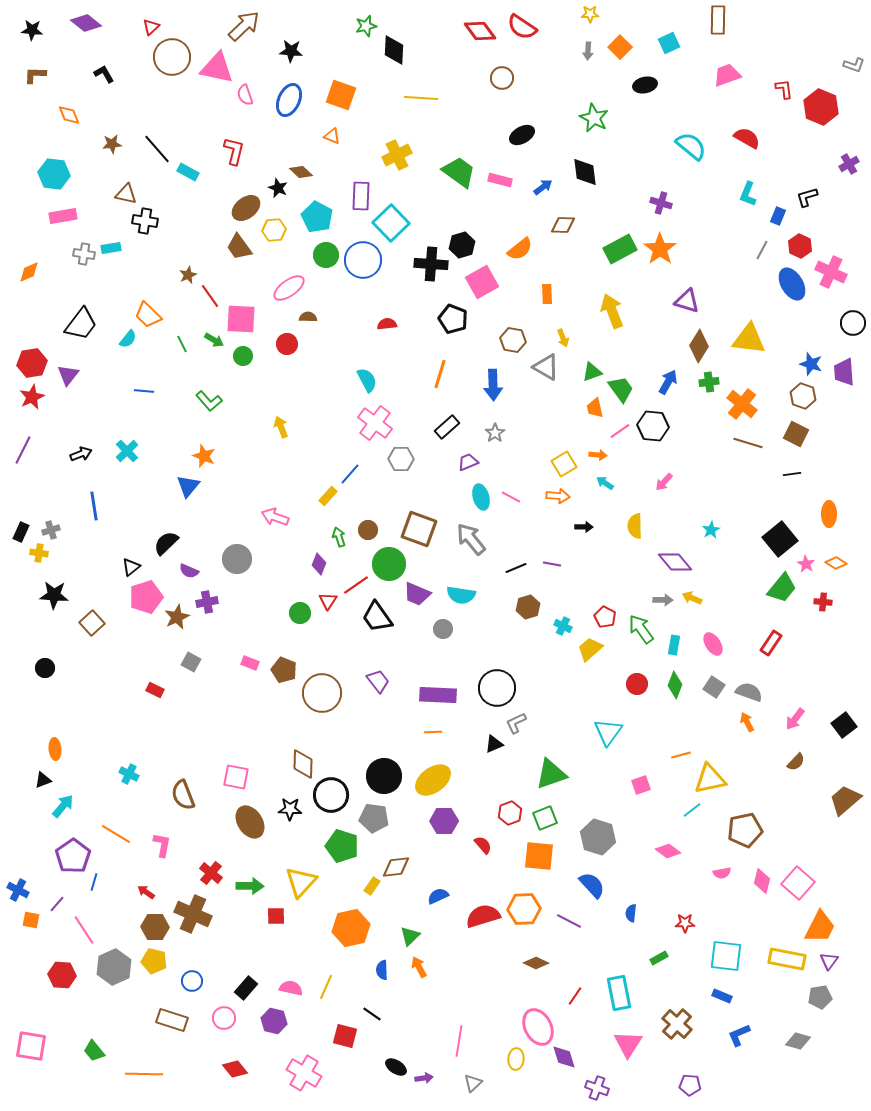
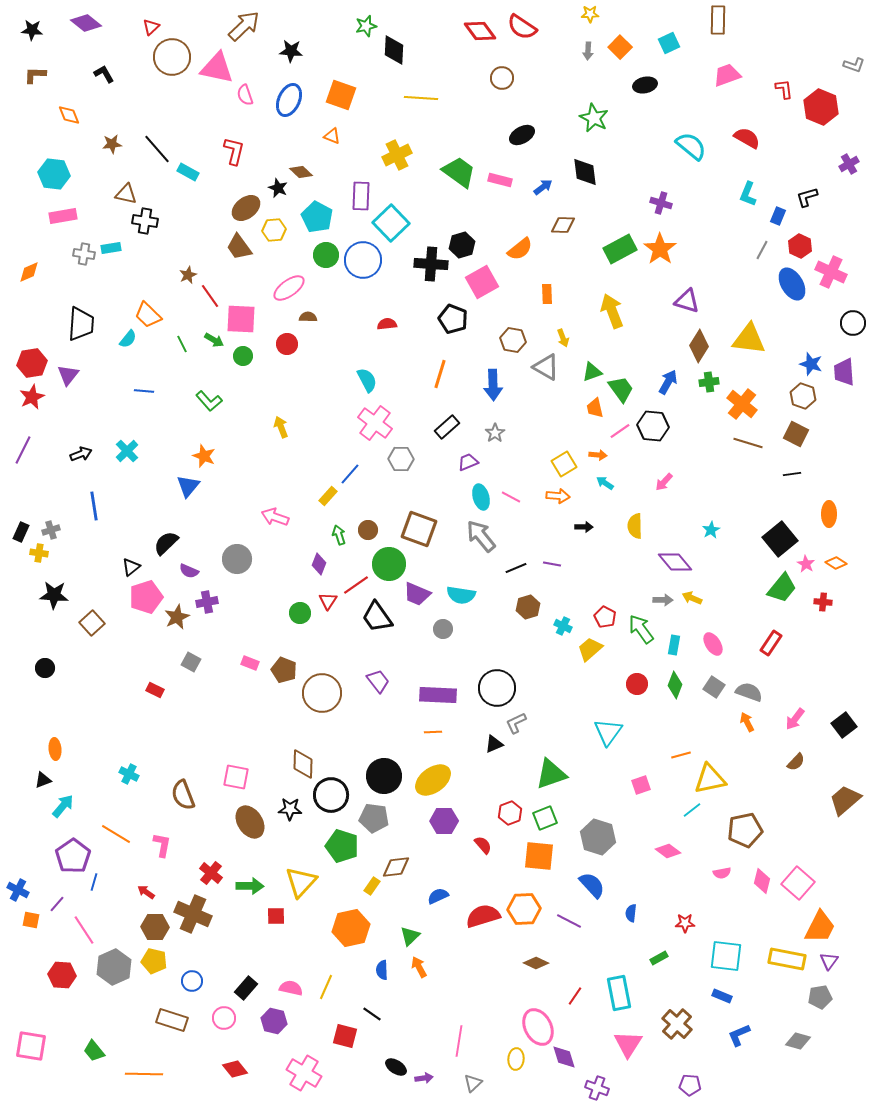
black trapezoid at (81, 324): rotated 33 degrees counterclockwise
green arrow at (339, 537): moved 2 px up
gray arrow at (471, 539): moved 10 px right, 3 px up
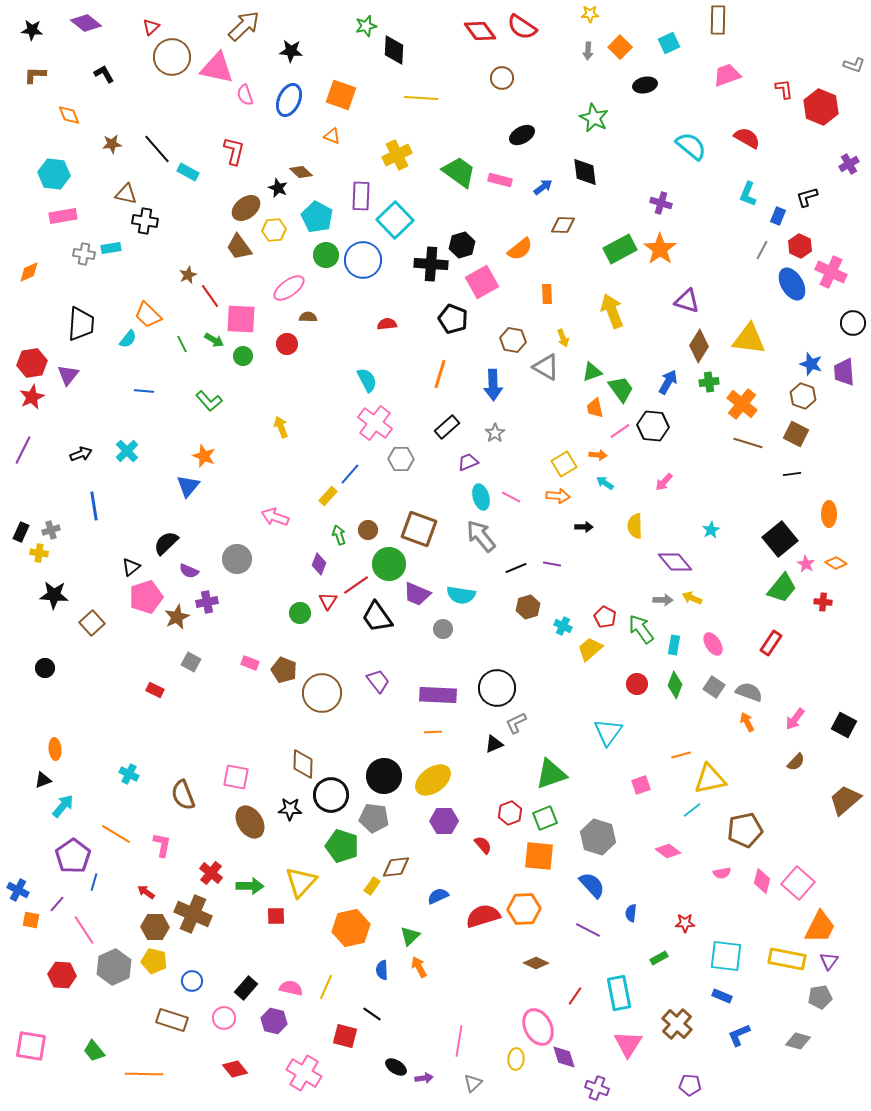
cyan square at (391, 223): moved 4 px right, 3 px up
black square at (844, 725): rotated 25 degrees counterclockwise
purple line at (569, 921): moved 19 px right, 9 px down
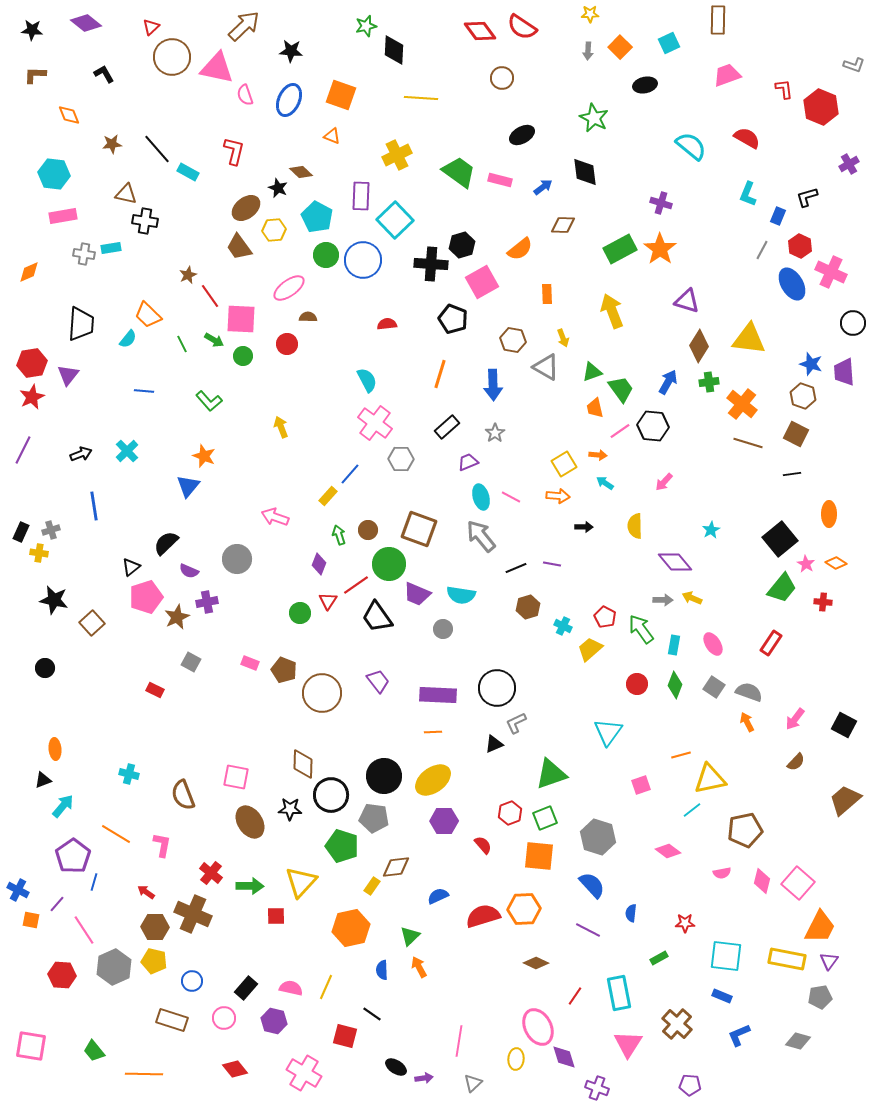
black star at (54, 595): moved 5 px down; rotated 8 degrees clockwise
cyan cross at (129, 774): rotated 12 degrees counterclockwise
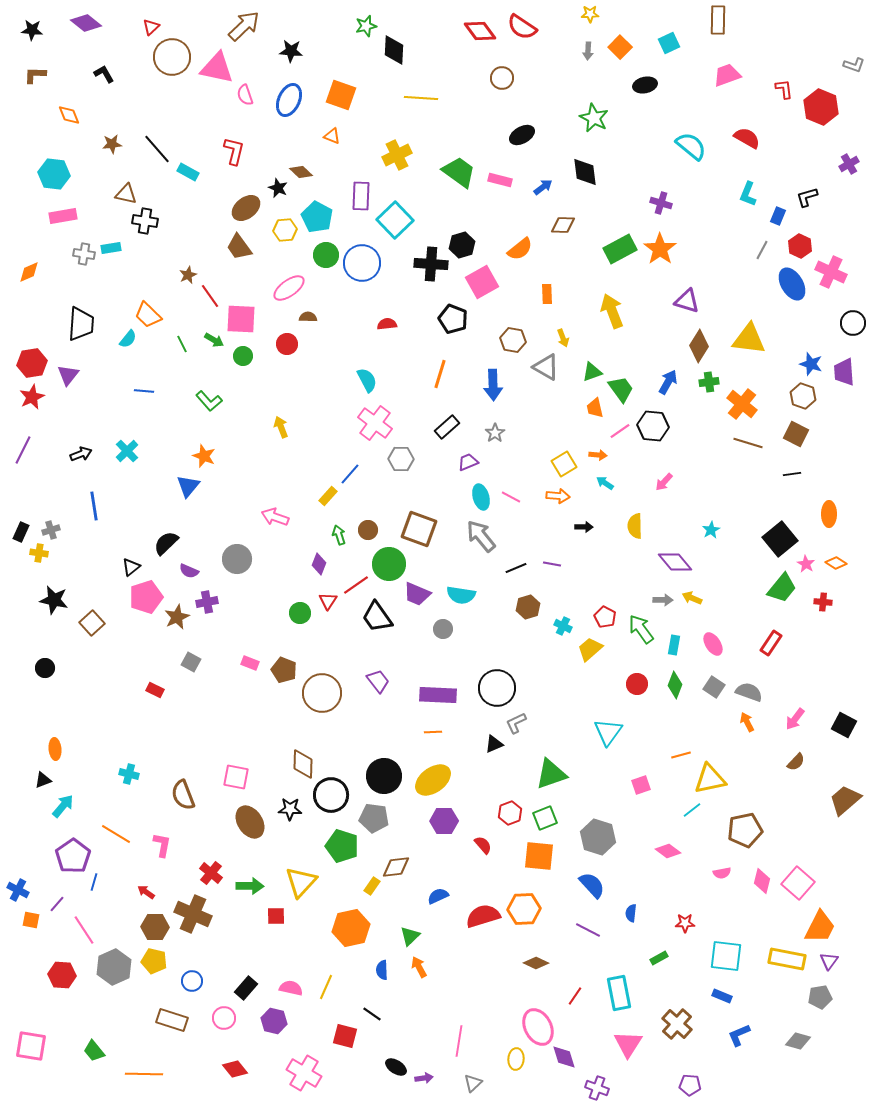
yellow hexagon at (274, 230): moved 11 px right
blue circle at (363, 260): moved 1 px left, 3 px down
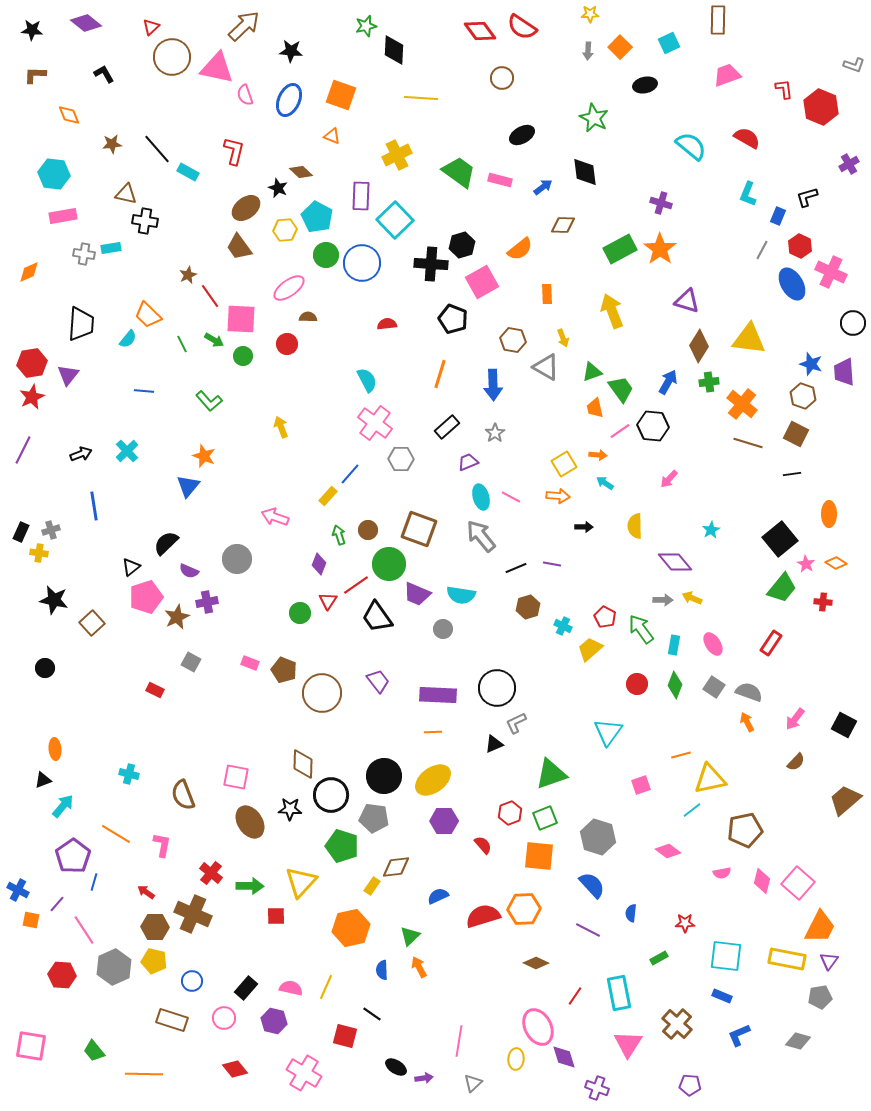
pink arrow at (664, 482): moved 5 px right, 3 px up
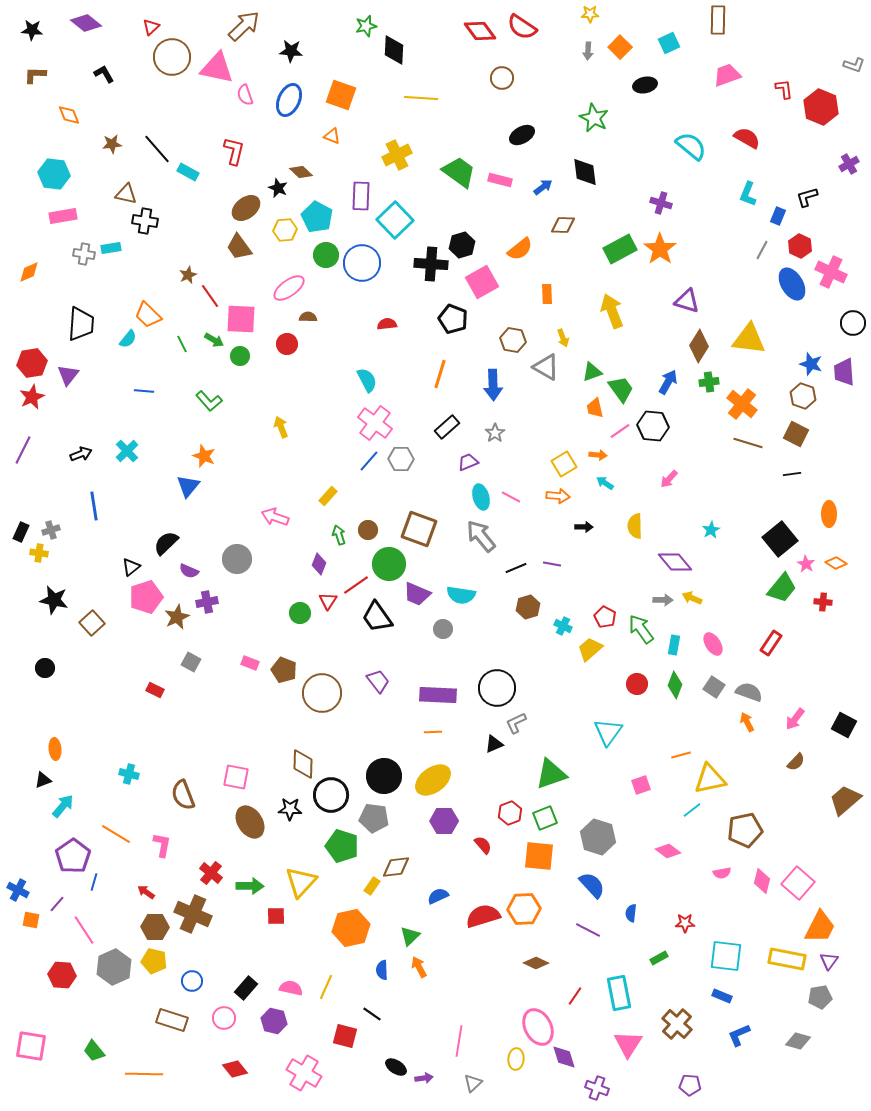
green circle at (243, 356): moved 3 px left
blue line at (350, 474): moved 19 px right, 13 px up
